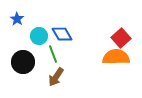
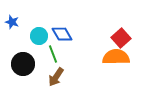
blue star: moved 5 px left, 3 px down; rotated 16 degrees counterclockwise
black circle: moved 2 px down
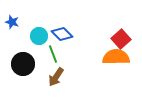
blue diamond: rotated 15 degrees counterclockwise
red square: moved 1 px down
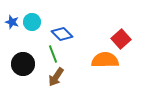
cyan circle: moved 7 px left, 14 px up
orange semicircle: moved 11 px left, 3 px down
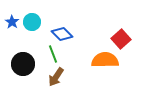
blue star: rotated 16 degrees clockwise
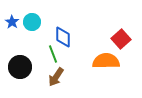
blue diamond: moved 1 px right, 3 px down; rotated 45 degrees clockwise
orange semicircle: moved 1 px right, 1 px down
black circle: moved 3 px left, 3 px down
